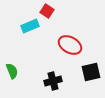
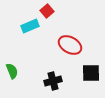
red square: rotated 16 degrees clockwise
black square: moved 1 px down; rotated 12 degrees clockwise
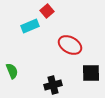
black cross: moved 4 px down
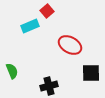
black cross: moved 4 px left, 1 px down
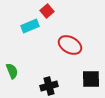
black square: moved 6 px down
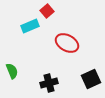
red ellipse: moved 3 px left, 2 px up
black square: rotated 24 degrees counterclockwise
black cross: moved 3 px up
